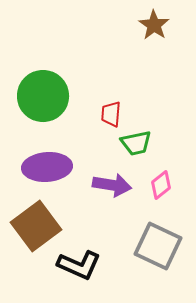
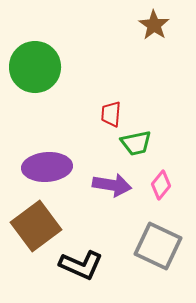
green circle: moved 8 px left, 29 px up
pink diamond: rotated 12 degrees counterclockwise
black L-shape: moved 2 px right
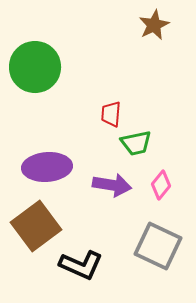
brown star: rotated 12 degrees clockwise
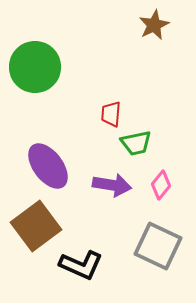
purple ellipse: moved 1 px right, 1 px up; rotated 57 degrees clockwise
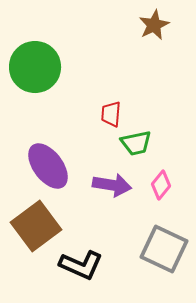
gray square: moved 6 px right, 3 px down
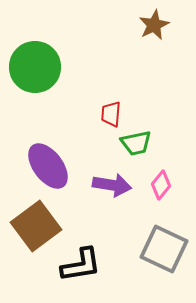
black L-shape: rotated 33 degrees counterclockwise
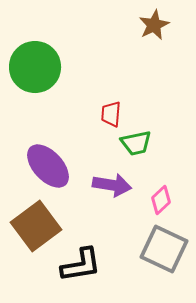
purple ellipse: rotated 6 degrees counterclockwise
pink diamond: moved 15 px down; rotated 8 degrees clockwise
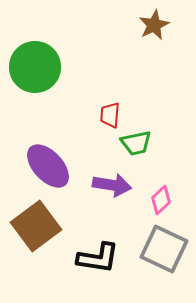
red trapezoid: moved 1 px left, 1 px down
black L-shape: moved 17 px right, 7 px up; rotated 18 degrees clockwise
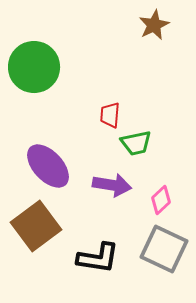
green circle: moved 1 px left
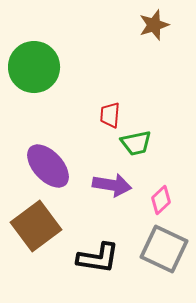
brown star: rotated 8 degrees clockwise
